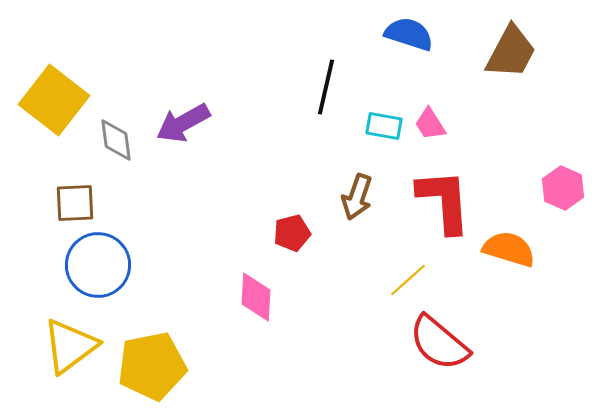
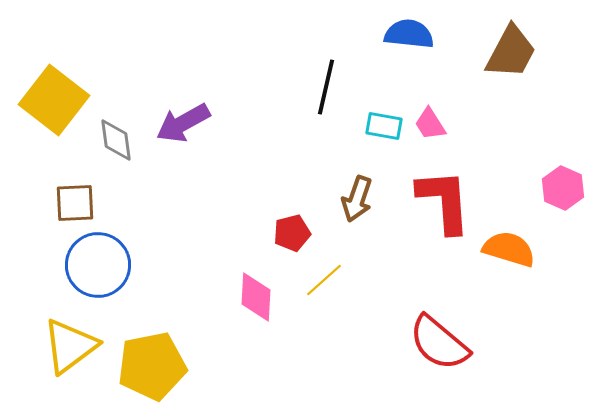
blue semicircle: rotated 12 degrees counterclockwise
brown arrow: moved 2 px down
yellow line: moved 84 px left
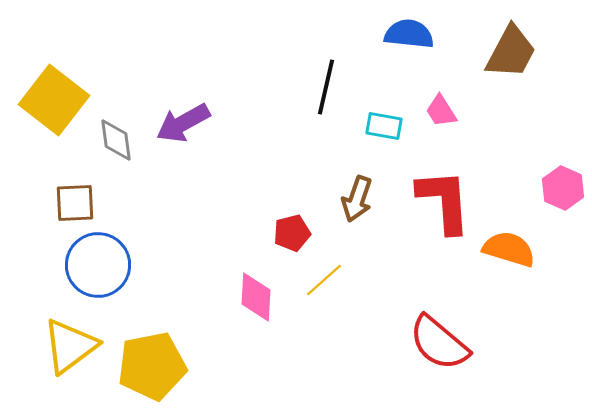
pink trapezoid: moved 11 px right, 13 px up
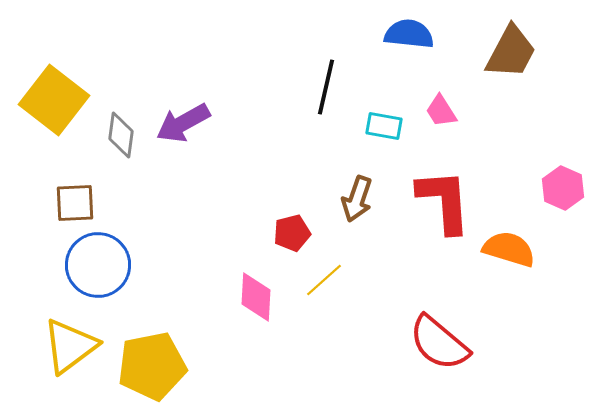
gray diamond: moved 5 px right, 5 px up; rotated 15 degrees clockwise
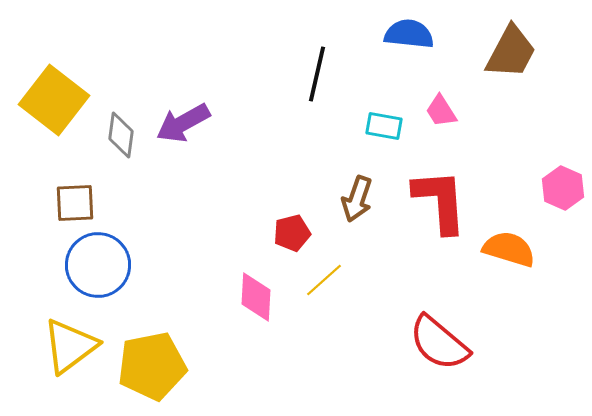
black line: moved 9 px left, 13 px up
red L-shape: moved 4 px left
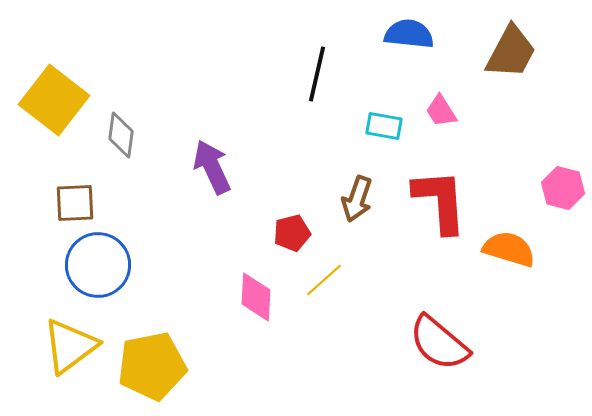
purple arrow: moved 29 px right, 44 px down; rotated 94 degrees clockwise
pink hexagon: rotated 9 degrees counterclockwise
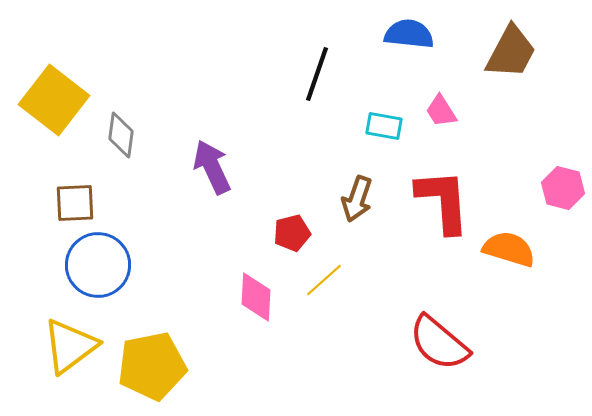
black line: rotated 6 degrees clockwise
red L-shape: moved 3 px right
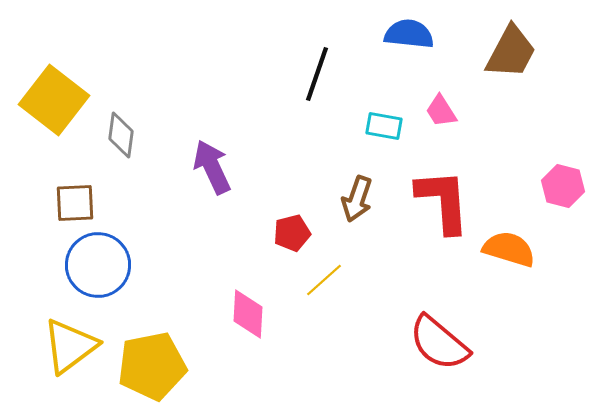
pink hexagon: moved 2 px up
pink diamond: moved 8 px left, 17 px down
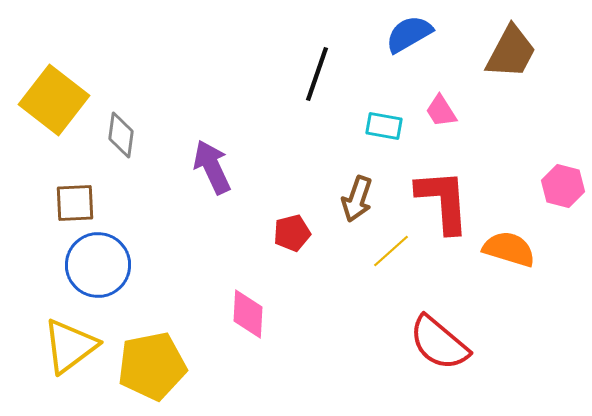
blue semicircle: rotated 36 degrees counterclockwise
yellow line: moved 67 px right, 29 px up
